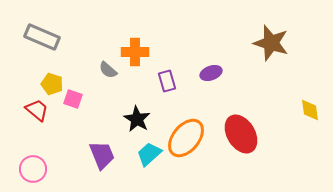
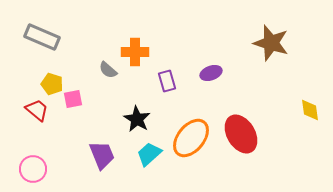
pink square: rotated 30 degrees counterclockwise
orange ellipse: moved 5 px right
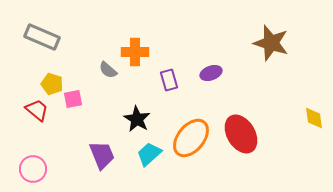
purple rectangle: moved 2 px right, 1 px up
yellow diamond: moved 4 px right, 8 px down
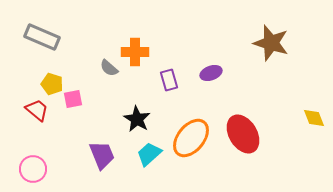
gray semicircle: moved 1 px right, 2 px up
yellow diamond: rotated 15 degrees counterclockwise
red ellipse: moved 2 px right
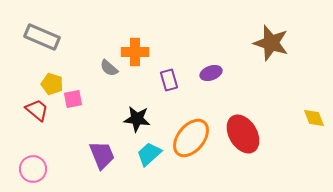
black star: rotated 24 degrees counterclockwise
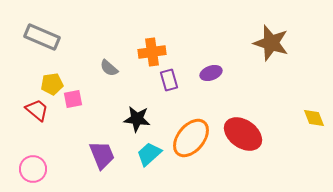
orange cross: moved 17 px right; rotated 8 degrees counterclockwise
yellow pentagon: rotated 25 degrees counterclockwise
red ellipse: rotated 24 degrees counterclockwise
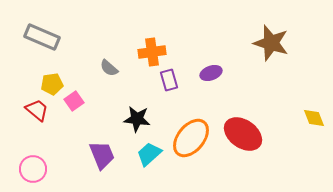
pink square: moved 1 px right, 2 px down; rotated 24 degrees counterclockwise
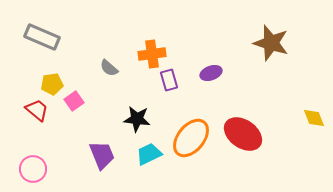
orange cross: moved 2 px down
cyan trapezoid: rotated 16 degrees clockwise
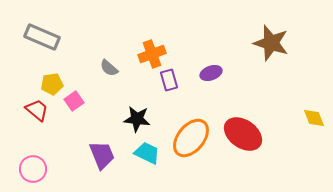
orange cross: rotated 12 degrees counterclockwise
cyan trapezoid: moved 2 px left, 1 px up; rotated 52 degrees clockwise
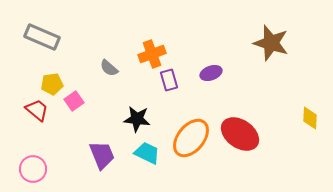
yellow diamond: moved 4 px left; rotated 25 degrees clockwise
red ellipse: moved 3 px left
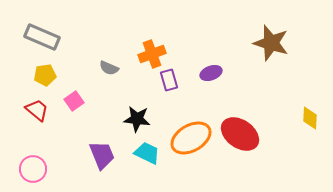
gray semicircle: rotated 18 degrees counterclockwise
yellow pentagon: moved 7 px left, 9 px up
orange ellipse: rotated 21 degrees clockwise
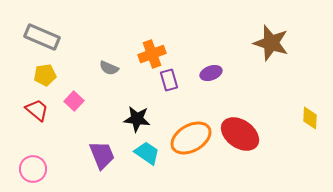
pink square: rotated 12 degrees counterclockwise
cyan trapezoid: rotated 8 degrees clockwise
